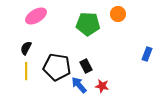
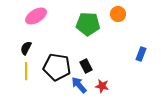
blue rectangle: moved 6 px left
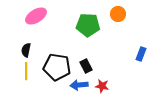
green pentagon: moved 1 px down
black semicircle: moved 2 px down; rotated 16 degrees counterclockwise
blue arrow: rotated 54 degrees counterclockwise
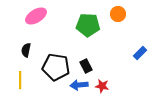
blue rectangle: moved 1 px left, 1 px up; rotated 24 degrees clockwise
black pentagon: moved 1 px left
yellow line: moved 6 px left, 9 px down
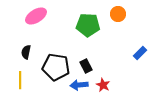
black semicircle: moved 2 px down
red star: moved 1 px right, 1 px up; rotated 16 degrees clockwise
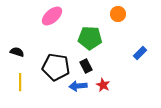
pink ellipse: moved 16 px right; rotated 10 degrees counterclockwise
green pentagon: moved 2 px right, 13 px down
black semicircle: moved 9 px left; rotated 96 degrees clockwise
yellow line: moved 2 px down
blue arrow: moved 1 px left, 1 px down
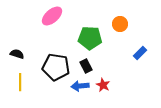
orange circle: moved 2 px right, 10 px down
black semicircle: moved 2 px down
blue arrow: moved 2 px right
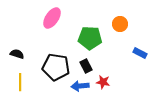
pink ellipse: moved 2 px down; rotated 15 degrees counterclockwise
blue rectangle: rotated 72 degrees clockwise
red star: moved 3 px up; rotated 16 degrees counterclockwise
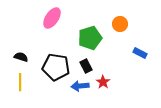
green pentagon: rotated 20 degrees counterclockwise
black semicircle: moved 4 px right, 3 px down
red star: rotated 24 degrees clockwise
